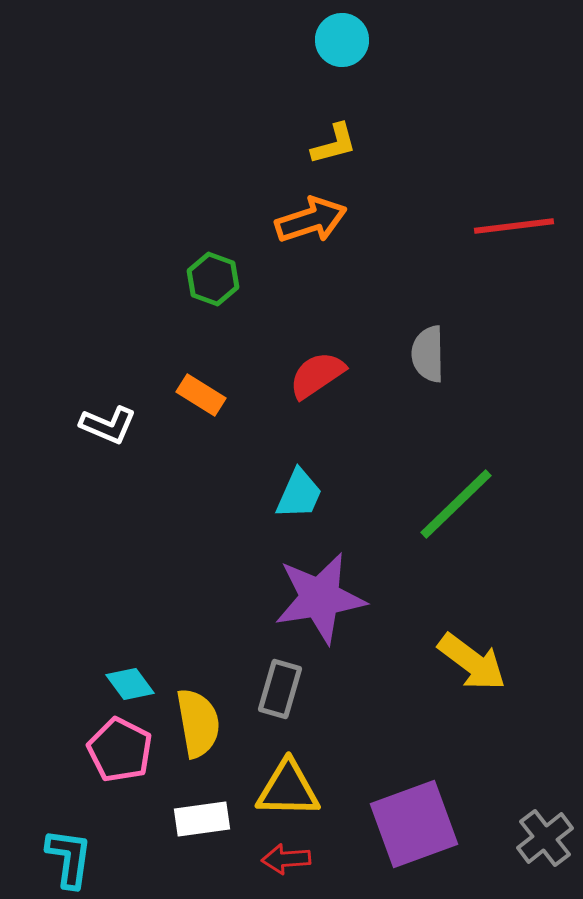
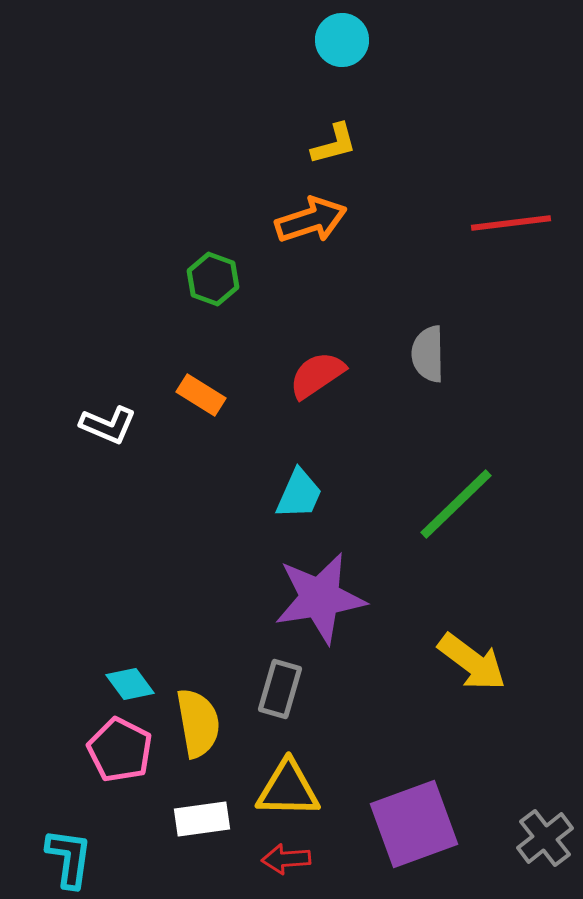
red line: moved 3 px left, 3 px up
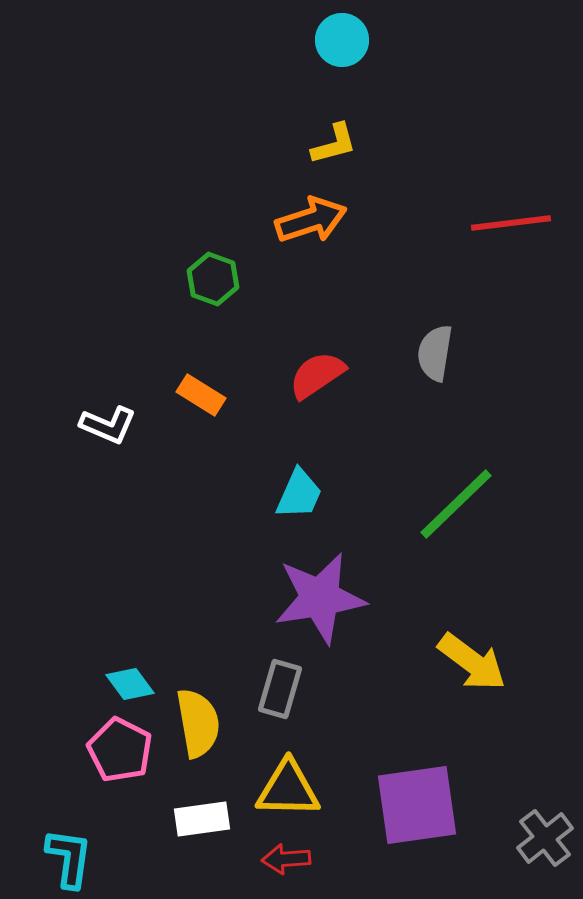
gray semicircle: moved 7 px right, 1 px up; rotated 10 degrees clockwise
purple square: moved 3 px right, 19 px up; rotated 12 degrees clockwise
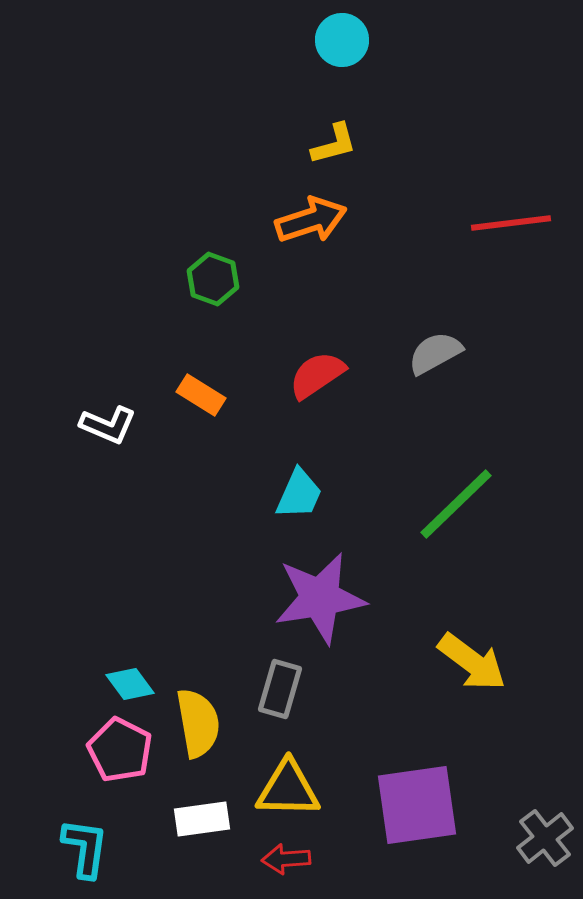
gray semicircle: rotated 52 degrees clockwise
cyan L-shape: moved 16 px right, 10 px up
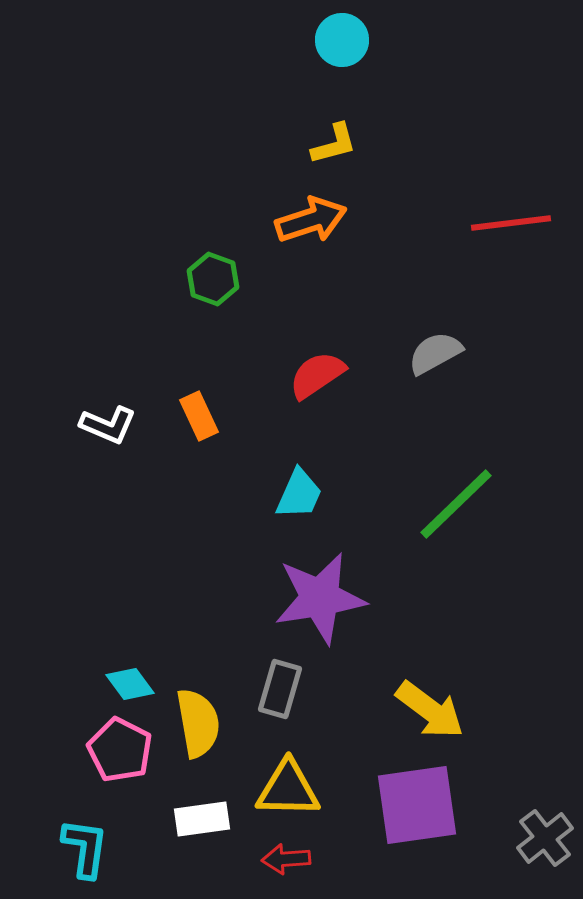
orange rectangle: moved 2 px left, 21 px down; rotated 33 degrees clockwise
yellow arrow: moved 42 px left, 48 px down
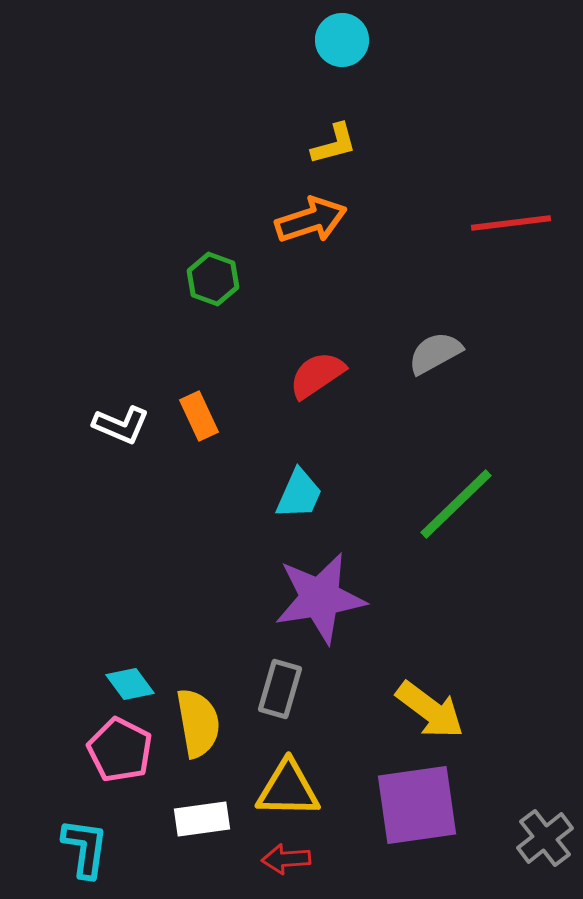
white L-shape: moved 13 px right
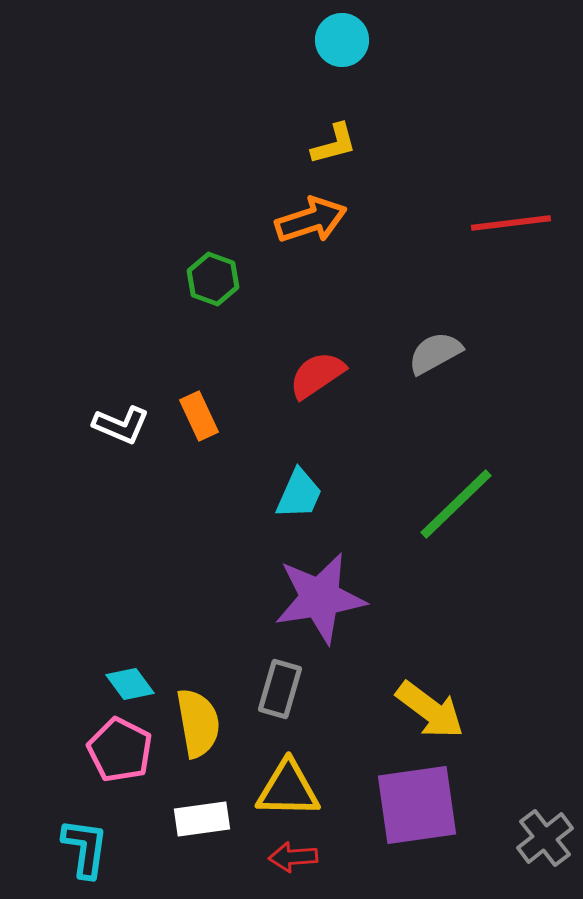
red arrow: moved 7 px right, 2 px up
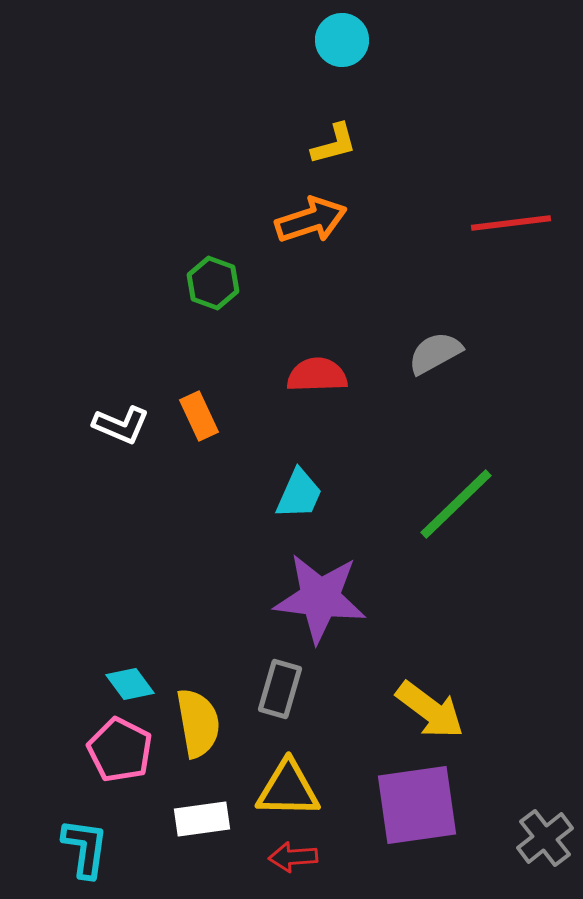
green hexagon: moved 4 px down
red semicircle: rotated 32 degrees clockwise
purple star: rotated 16 degrees clockwise
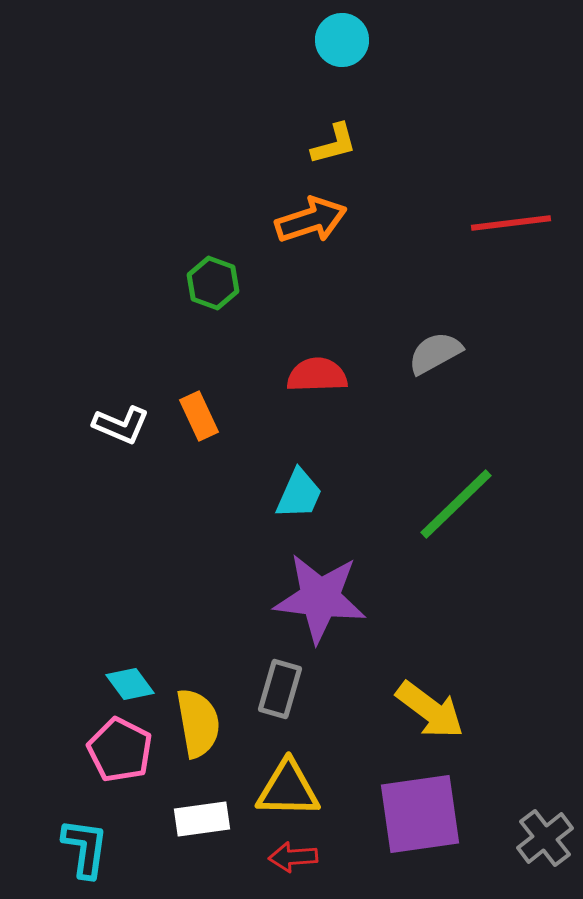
purple square: moved 3 px right, 9 px down
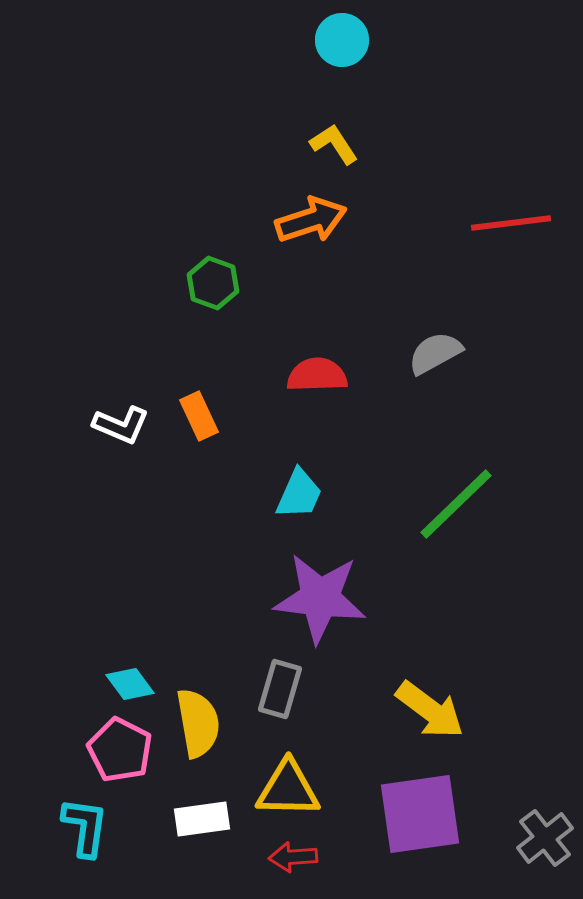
yellow L-shape: rotated 108 degrees counterclockwise
cyan L-shape: moved 21 px up
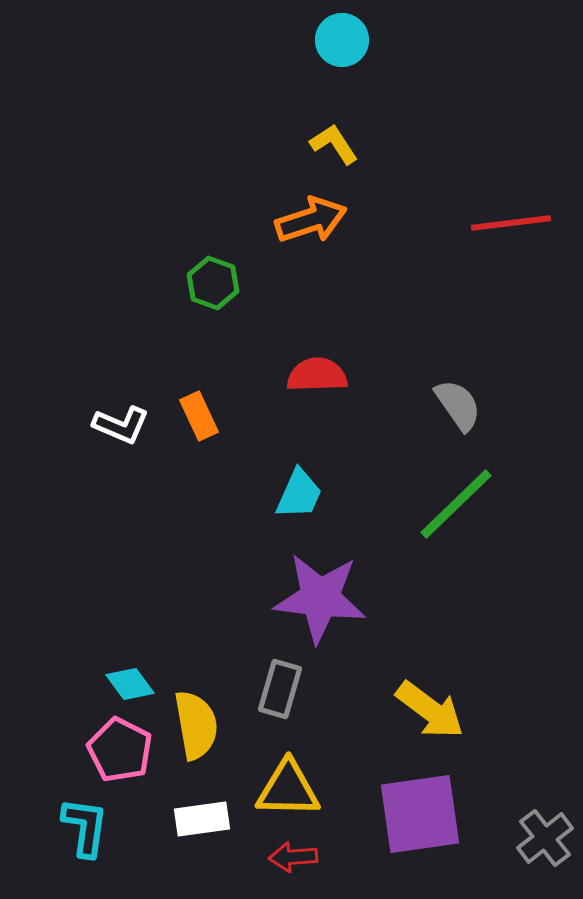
gray semicircle: moved 23 px right, 52 px down; rotated 84 degrees clockwise
yellow semicircle: moved 2 px left, 2 px down
